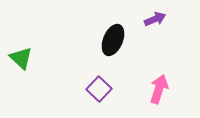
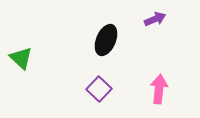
black ellipse: moved 7 px left
pink arrow: rotated 12 degrees counterclockwise
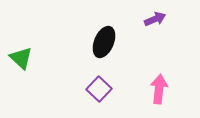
black ellipse: moved 2 px left, 2 px down
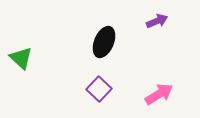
purple arrow: moved 2 px right, 2 px down
pink arrow: moved 5 px down; rotated 52 degrees clockwise
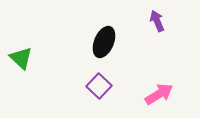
purple arrow: rotated 90 degrees counterclockwise
purple square: moved 3 px up
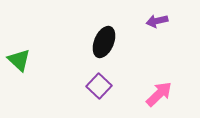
purple arrow: rotated 80 degrees counterclockwise
green triangle: moved 2 px left, 2 px down
pink arrow: rotated 12 degrees counterclockwise
